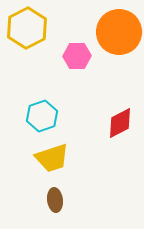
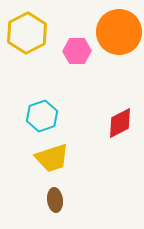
yellow hexagon: moved 5 px down
pink hexagon: moved 5 px up
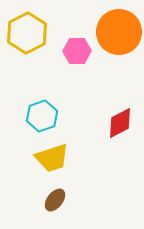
brown ellipse: rotated 45 degrees clockwise
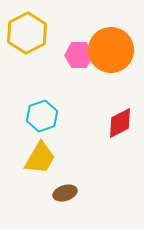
orange circle: moved 8 px left, 18 px down
pink hexagon: moved 2 px right, 4 px down
yellow trapezoid: moved 12 px left; rotated 42 degrees counterclockwise
brown ellipse: moved 10 px right, 7 px up; rotated 35 degrees clockwise
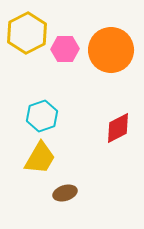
pink hexagon: moved 14 px left, 6 px up
red diamond: moved 2 px left, 5 px down
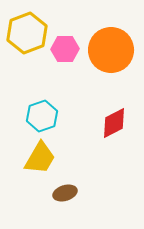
yellow hexagon: rotated 6 degrees clockwise
red diamond: moved 4 px left, 5 px up
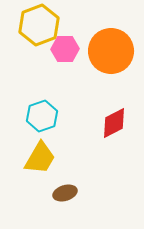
yellow hexagon: moved 12 px right, 8 px up
orange circle: moved 1 px down
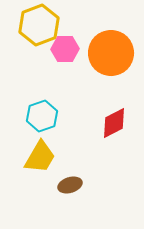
orange circle: moved 2 px down
yellow trapezoid: moved 1 px up
brown ellipse: moved 5 px right, 8 px up
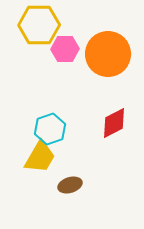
yellow hexagon: rotated 21 degrees clockwise
orange circle: moved 3 px left, 1 px down
cyan hexagon: moved 8 px right, 13 px down
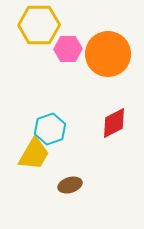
pink hexagon: moved 3 px right
yellow trapezoid: moved 6 px left, 3 px up
